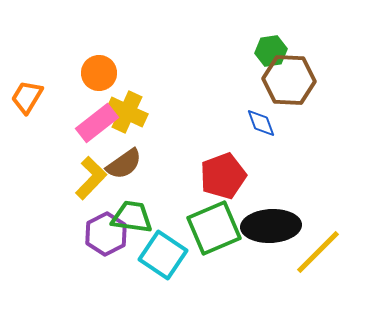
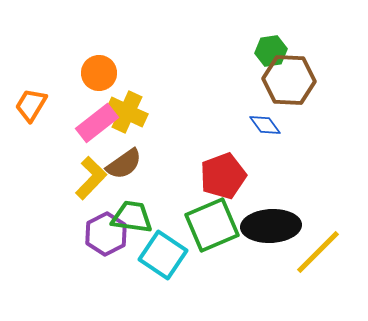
orange trapezoid: moved 4 px right, 8 px down
blue diamond: moved 4 px right, 2 px down; rotated 16 degrees counterclockwise
green square: moved 2 px left, 3 px up
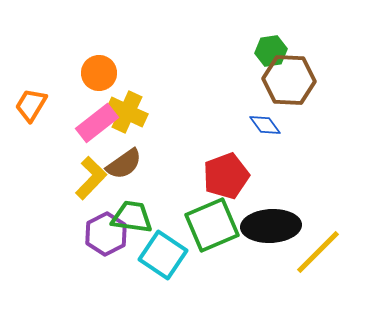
red pentagon: moved 3 px right
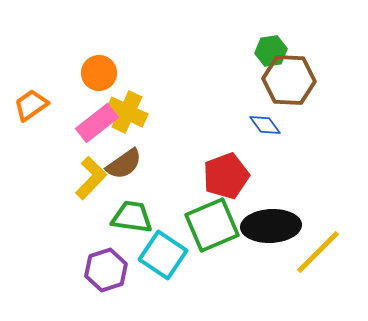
orange trapezoid: rotated 24 degrees clockwise
purple hexagon: moved 36 px down; rotated 9 degrees clockwise
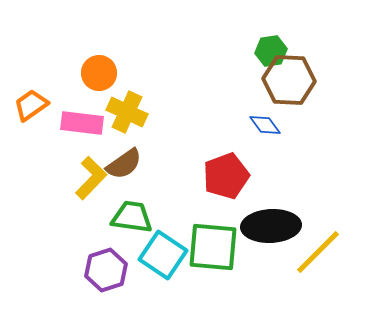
pink rectangle: moved 15 px left; rotated 45 degrees clockwise
green square: moved 1 px right, 22 px down; rotated 28 degrees clockwise
